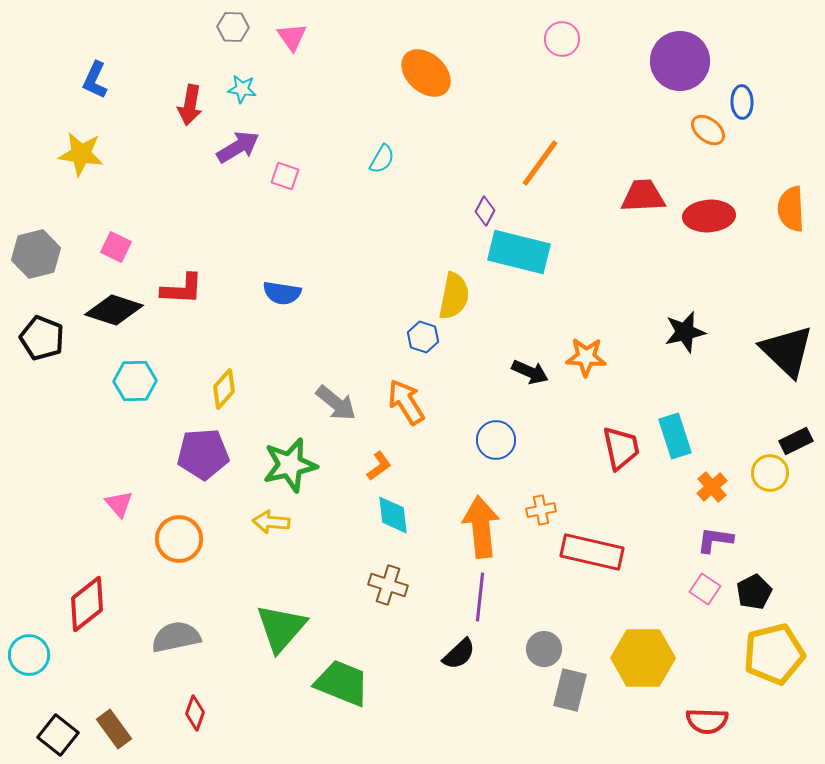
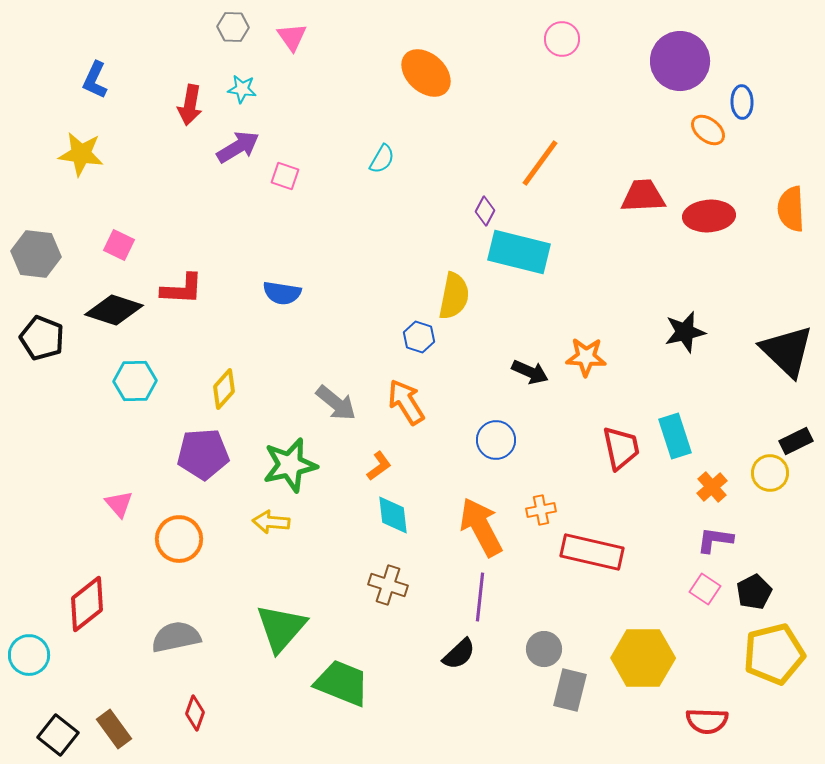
pink square at (116, 247): moved 3 px right, 2 px up
gray hexagon at (36, 254): rotated 21 degrees clockwise
blue hexagon at (423, 337): moved 4 px left
orange arrow at (481, 527): rotated 22 degrees counterclockwise
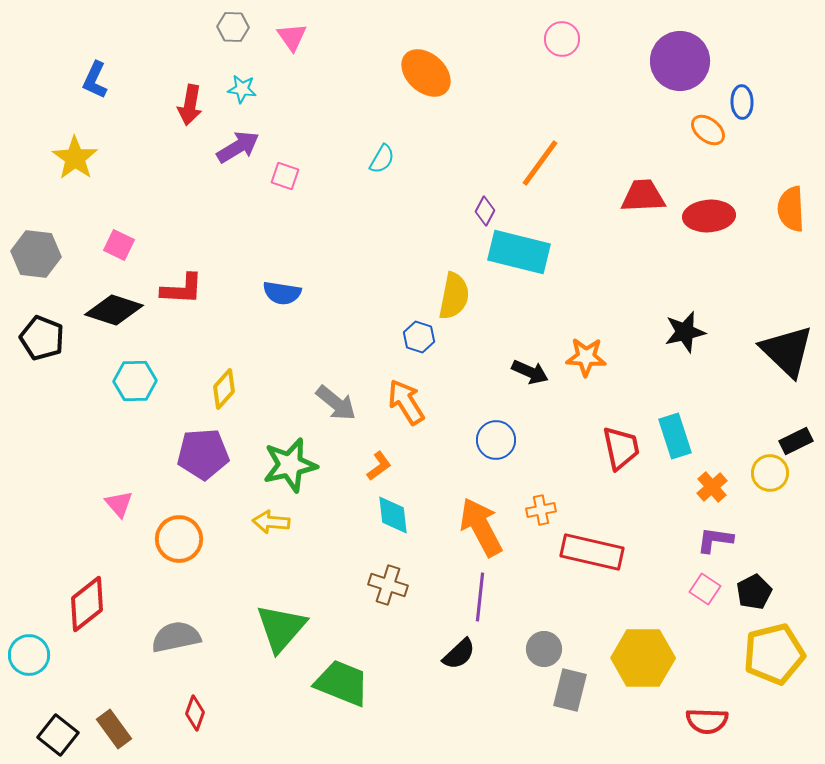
yellow star at (81, 154): moved 6 px left, 4 px down; rotated 27 degrees clockwise
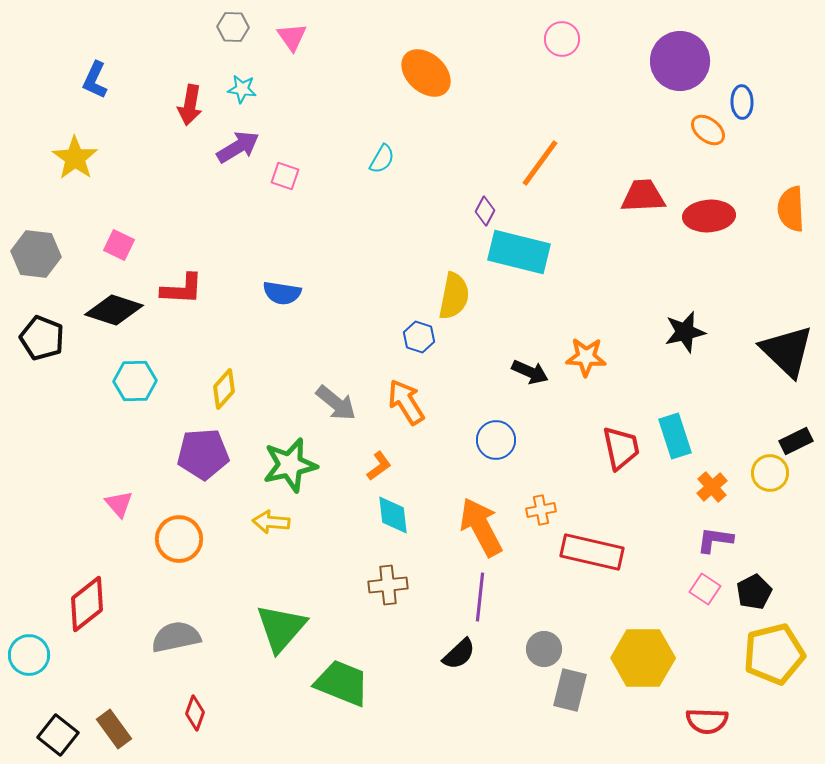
brown cross at (388, 585): rotated 24 degrees counterclockwise
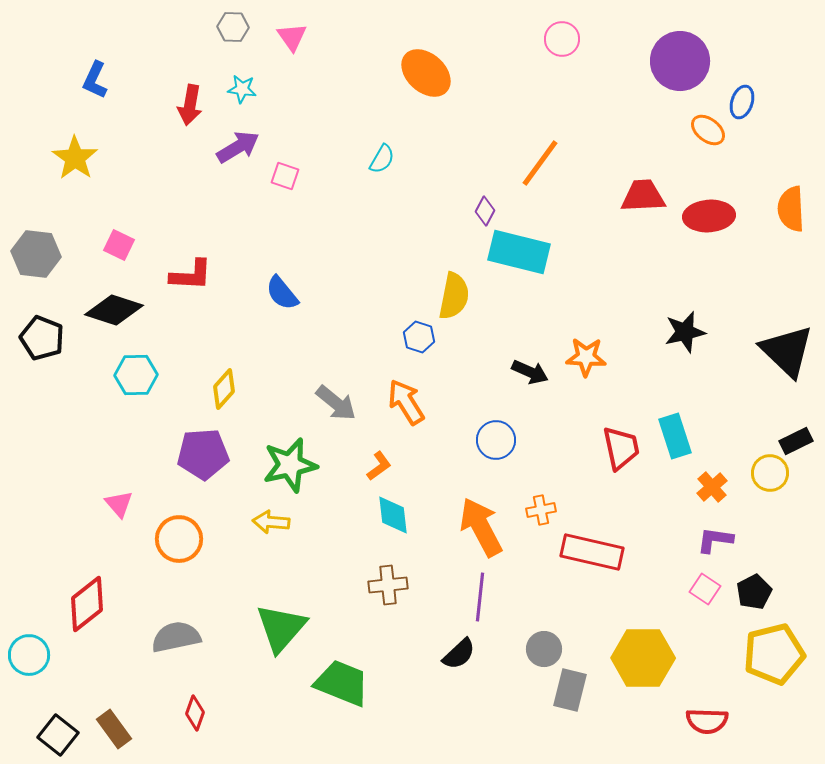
blue ellipse at (742, 102): rotated 20 degrees clockwise
red L-shape at (182, 289): moved 9 px right, 14 px up
blue semicircle at (282, 293): rotated 42 degrees clockwise
cyan hexagon at (135, 381): moved 1 px right, 6 px up
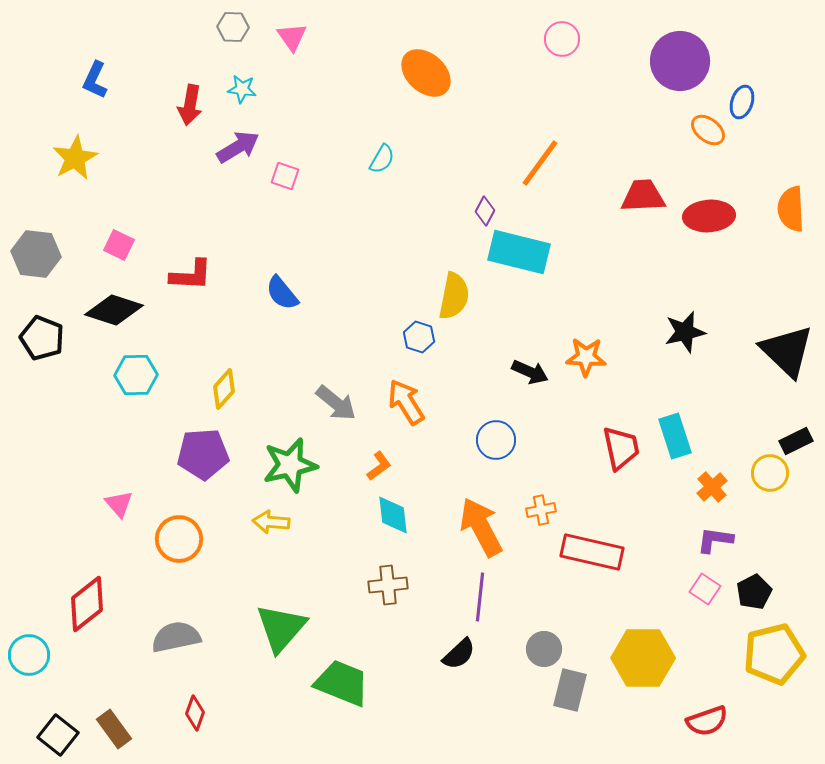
yellow star at (75, 158): rotated 9 degrees clockwise
red semicircle at (707, 721): rotated 21 degrees counterclockwise
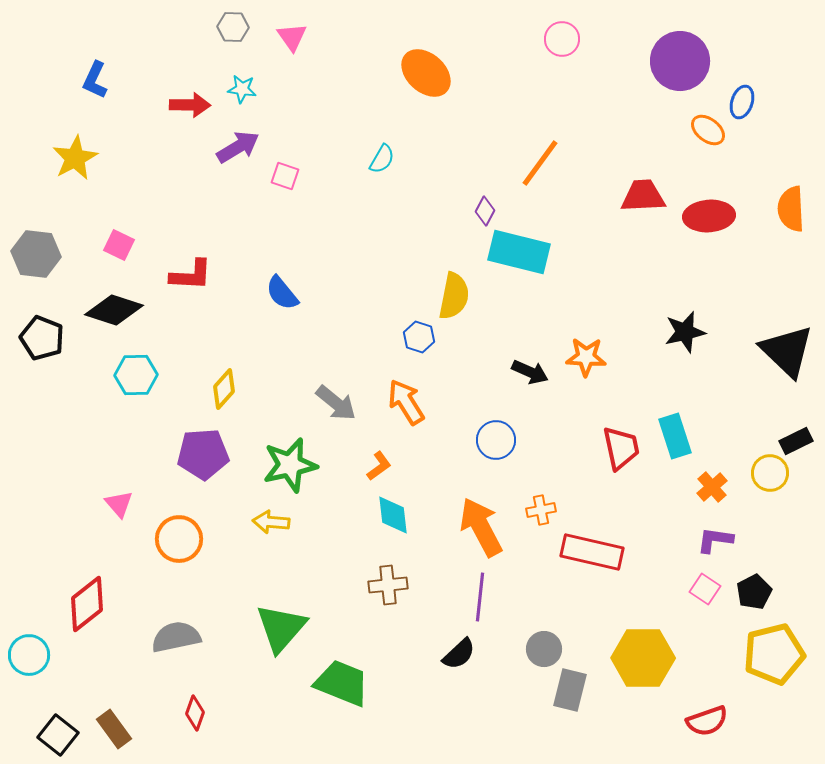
red arrow at (190, 105): rotated 99 degrees counterclockwise
